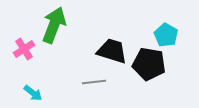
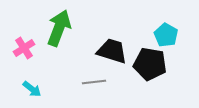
green arrow: moved 5 px right, 3 px down
pink cross: moved 1 px up
black pentagon: moved 1 px right
cyan arrow: moved 1 px left, 4 px up
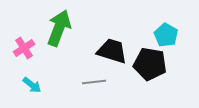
cyan arrow: moved 4 px up
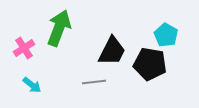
black trapezoid: rotated 100 degrees clockwise
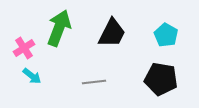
black trapezoid: moved 18 px up
black pentagon: moved 11 px right, 15 px down
cyan arrow: moved 9 px up
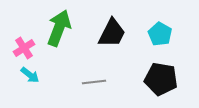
cyan pentagon: moved 6 px left, 1 px up
cyan arrow: moved 2 px left, 1 px up
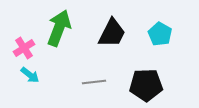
black pentagon: moved 15 px left, 6 px down; rotated 12 degrees counterclockwise
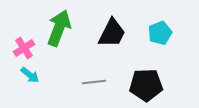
cyan pentagon: moved 1 px up; rotated 20 degrees clockwise
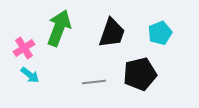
black trapezoid: rotated 8 degrees counterclockwise
black pentagon: moved 6 px left, 11 px up; rotated 12 degrees counterclockwise
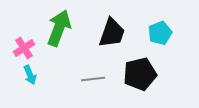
cyan arrow: rotated 30 degrees clockwise
gray line: moved 1 px left, 3 px up
